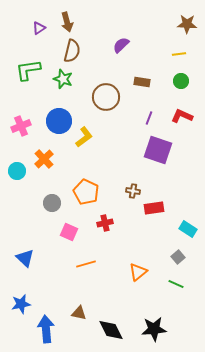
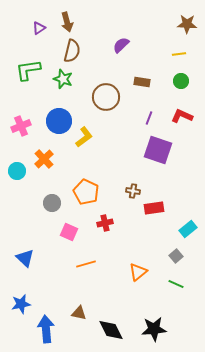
cyan rectangle: rotated 72 degrees counterclockwise
gray square: moved 2 px left, 1 px up
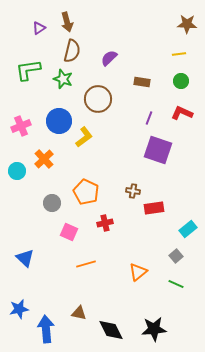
purple semicircle: moved 12 px left, 13 px down
brown circle: moved 8 px left, 2 px down
red L-shape: moved 3 px up
blue star: moved 2 px left, 5 px down
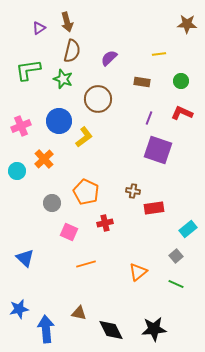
yellow line: moved 20 px left
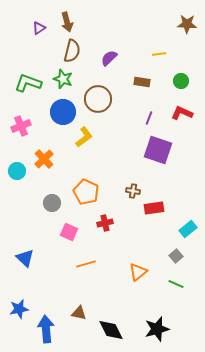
green L-shape: moved 13 px down; rotated 28 degrees clockwise
blue circle: moved 4 px right, 9 px up
black star: moved 3 px right; rotated 10 degrees counterclockwise
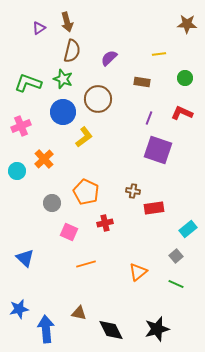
green circle: moved 4 px right, 3 px up
